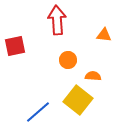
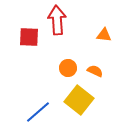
red square: moved 14 px right, 9 px up; rotated 15 degrees clockwise
orange circle: moved 8 px down
orange semicircle: moved 2 px right, 5 px up; rotated 21 degrees clockwise
yellow square: moved 1 px right
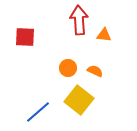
red arrow: moved 22 px right
red square: moved 4 px left
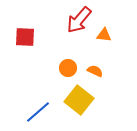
red arrow: rotated 136 degrees counterclockwise
